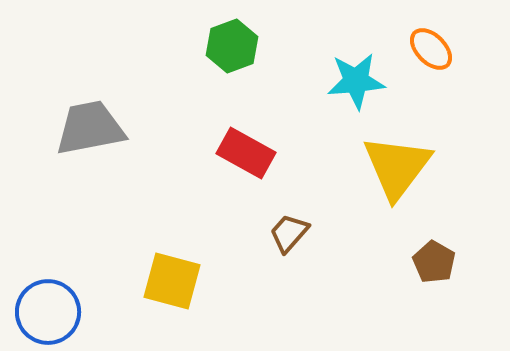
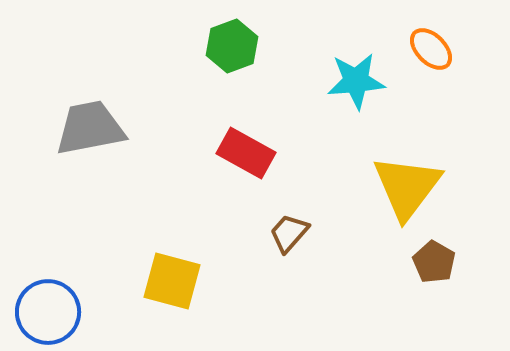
yellow triangle: moved 10 px right, 20 px down
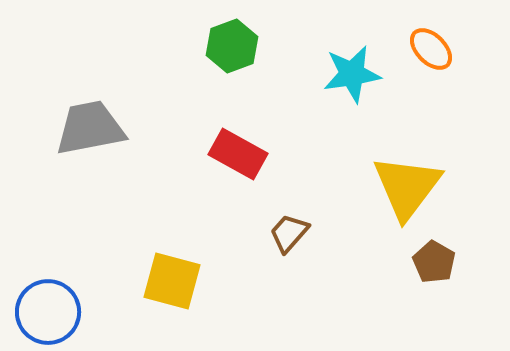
cyan star: moved 4 px left, 7 px up; rotated 4 degrees counterclockwise
red rectangle: moved 8 px left, 1 px down
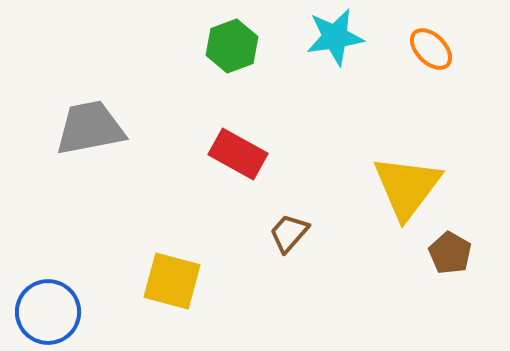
cyan star: moved 17 px left, 37 px up
brown pentagon: moved 16 px right, 9 px up
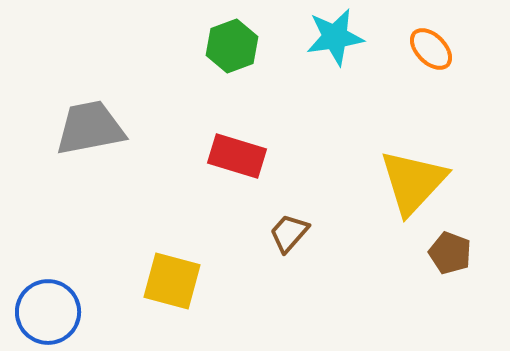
red rectangle: moved 1 px left, 2 px down; rotated 12 degrees counterclockwise
yellow triangle: moved 6 px right, 5 px up; rotated 6 degrees clockwise
brown pentagon: rotated 9 degrees counterclockwise
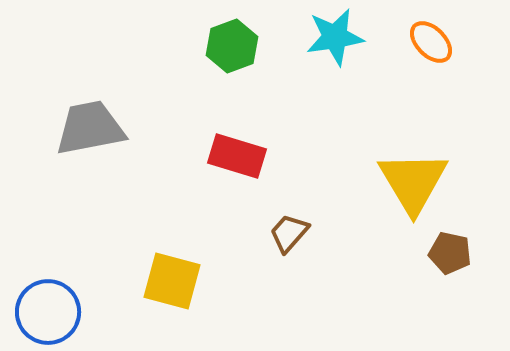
orange ellipse: moved 7 px up
yellow triangle: rotated 14 degrees counterclockwise
brown pentagon: rotated 9 degrees counterclockwise
